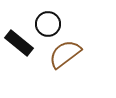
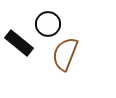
brown semicircle: rotated 32 degrees counterclockwise
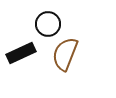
black rectangle: moved 2 px right, 10 px down; rotated 64 degrees counterclockwise
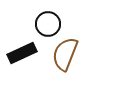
black rectangle: moved 1 px right
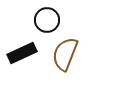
black circle: moved 1 px left, 4 px up
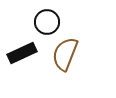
black circle: moved 2 px down
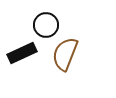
black circle: moved 1 px left, 3 px down
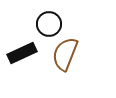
black circle: moved 3 px right, 1 px up
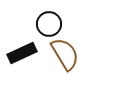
brown semicircle: rotated 128 degrees clockwise
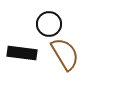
black rectangle: rotated 32 degrees clockwise
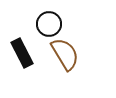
black rectangle: rotated 56 degrees clockwise
